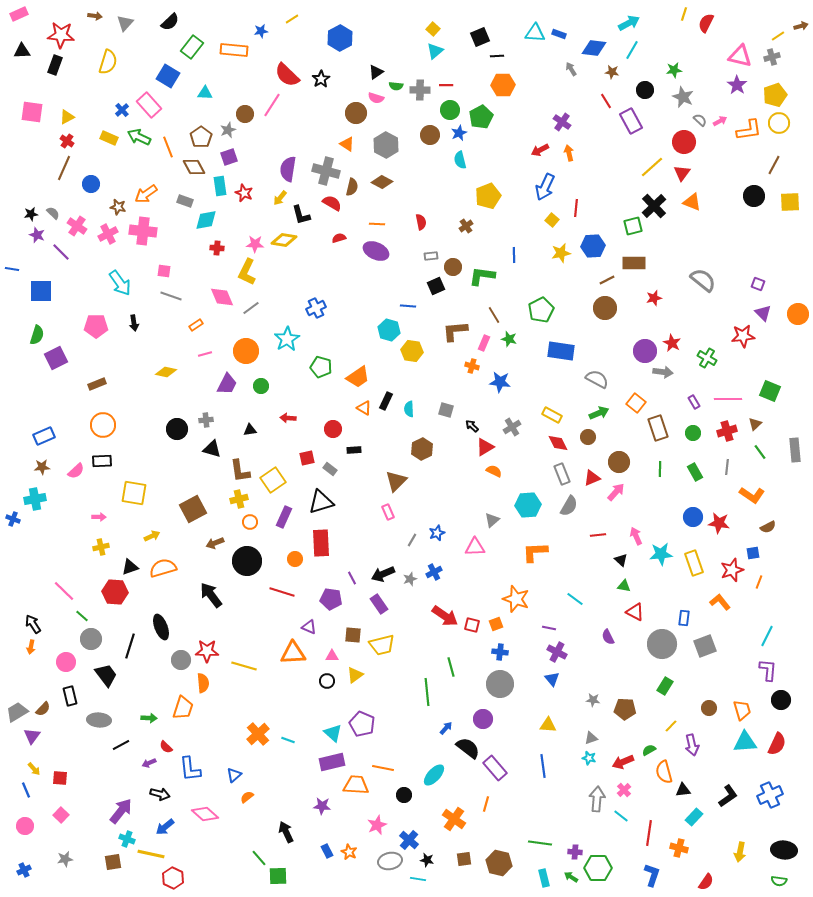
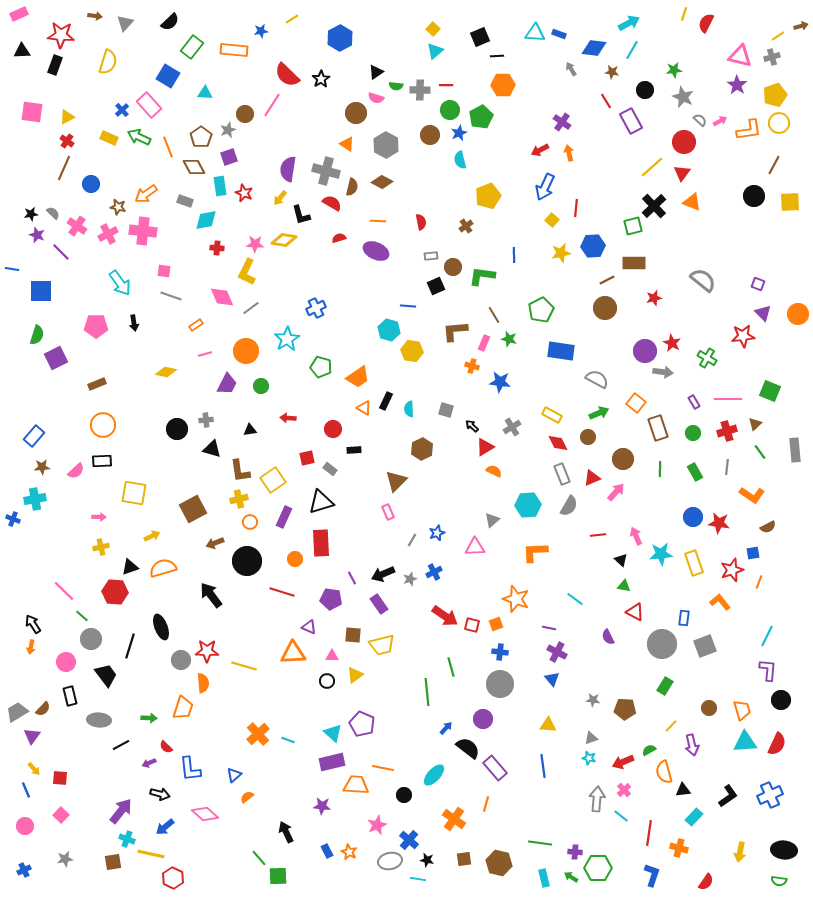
orange line at (377, 224): moved 1 px right, 3 px up
blue rectangle at (44, 436): moved 10 px left; rotated 25 degrees counterclockwise
brown circle at (619, 462): moved 4 px right, 3 px up
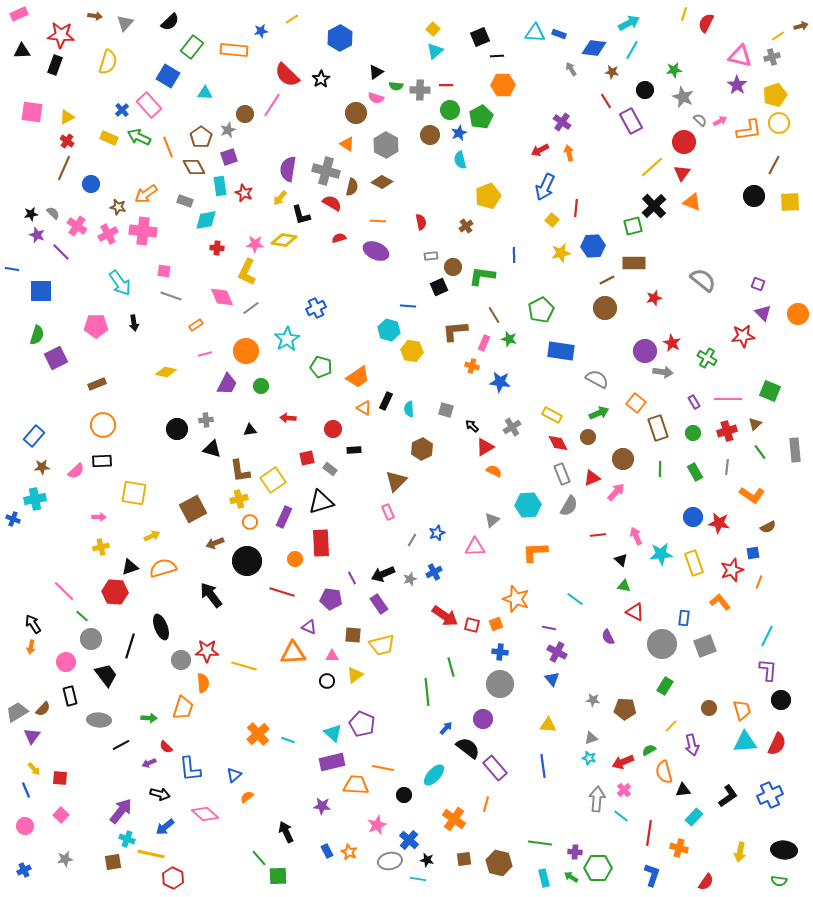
black square at (436, 286): moved 3 px right, 1 px down
